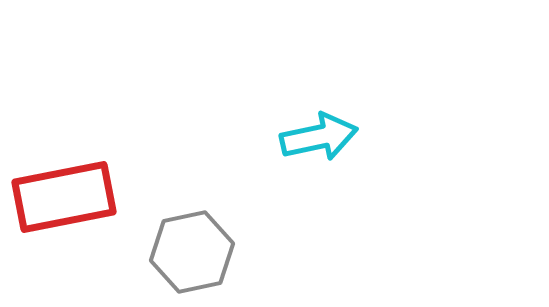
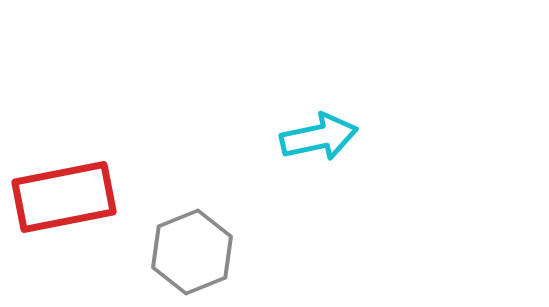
gray hexagon: rotated 10 degrees counterclockwise
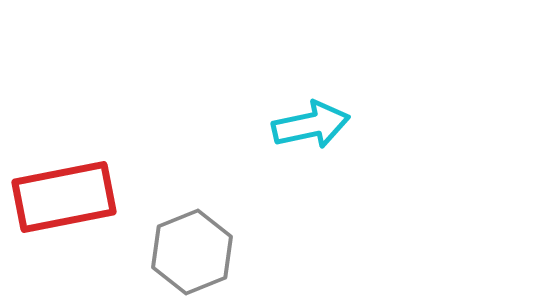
cyan arrow: moved 8 px left, 12 px up
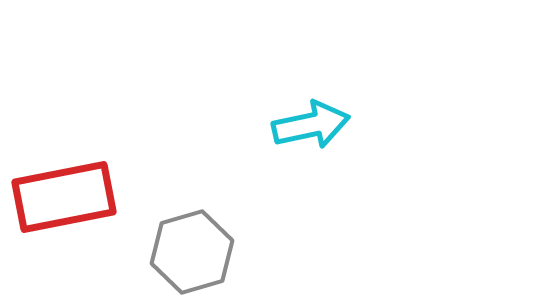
gray hexagon: rotated 6 degrees clockwise
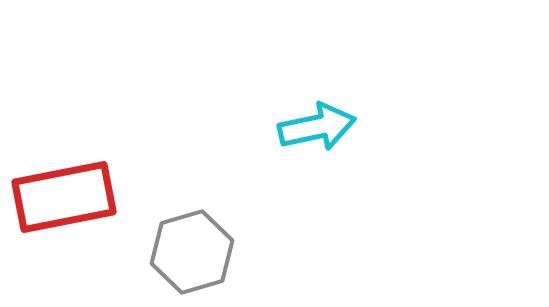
cyan arrow: moved 6 px right, 2 px down
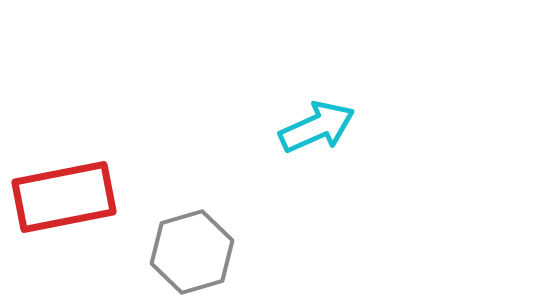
cyan arrow: rotated 12 degrees counterclockwise
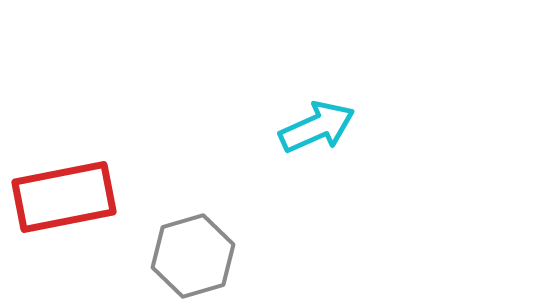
gray hexagon: moved 1 px right, 4 px down
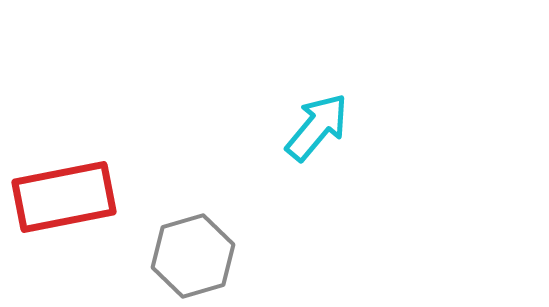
cyan arrow: rotated 26 degrees counterclockwise
